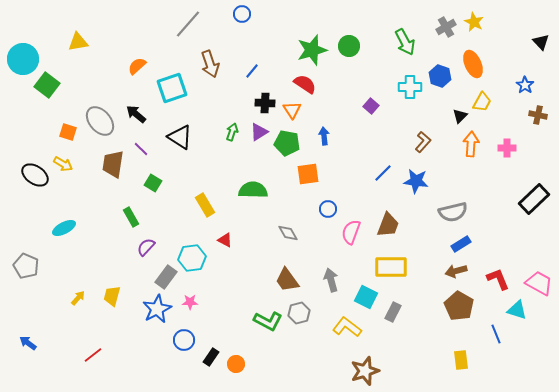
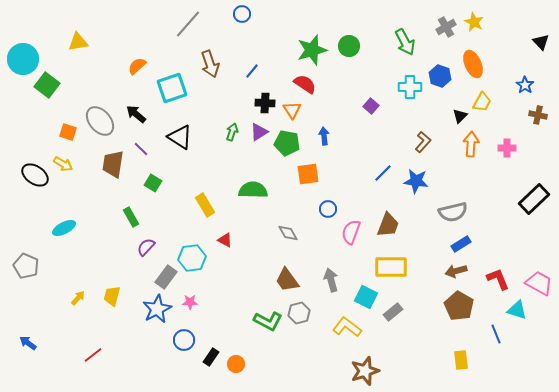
gray rectangle at (393, 312): rotated 24 degrees clockwise
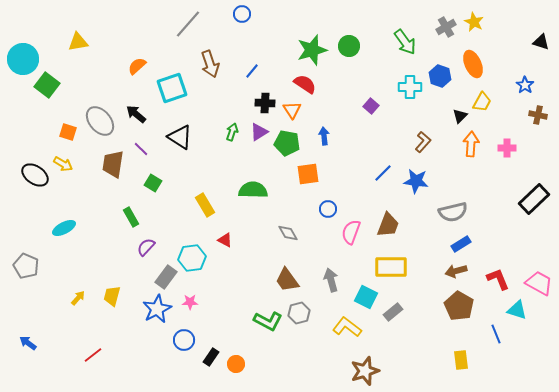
green arrow at (405, 42): rotated 8 degrees counterclockwise
black triangle at (541, 42): rotated 30 degrees counterclockwise
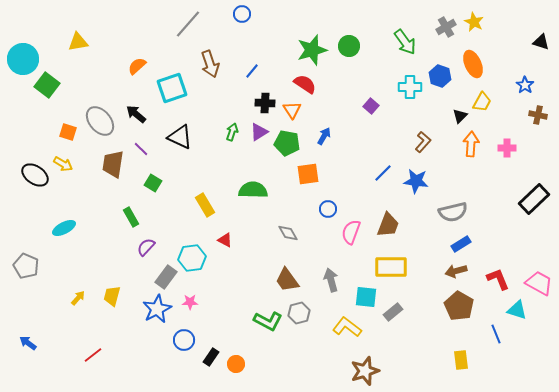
blue arrow at (324, 136): rotated 36 degrees clockwise
black triangle at (180, 137): rotated 8 degrees counterclockwise
cyan square at (366, 297): rotated 20 degrees counterclockwise
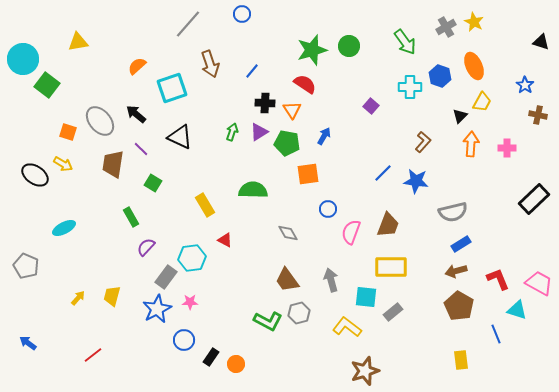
orange ellipse at (473, 64): moved 1 px right, 2 px down
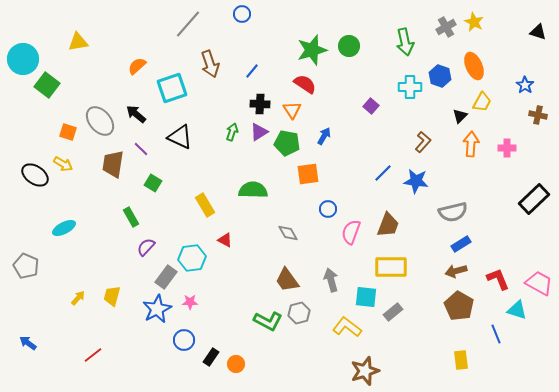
green arrow at (405, 42): rotated 24 degrees clockwise
black triangle at (541, 42): moved 3 px left, 10 px up
black cross at (265, 103): moved 5 px left, 1 px down
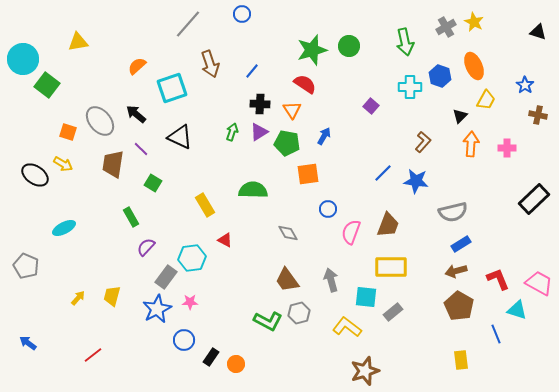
yellow trapezoid at (482, 102): moved 4 px right, 2 px up
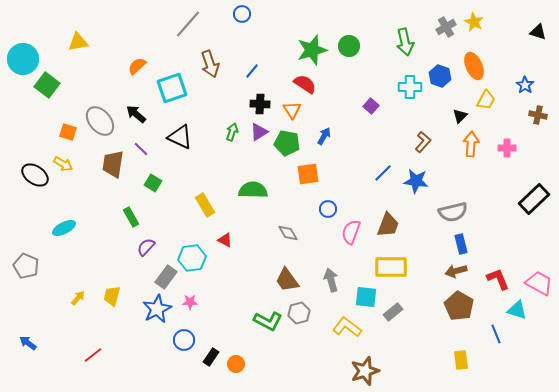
blue rectangle at (461, 244): rotated 72 degrees counterclockwise
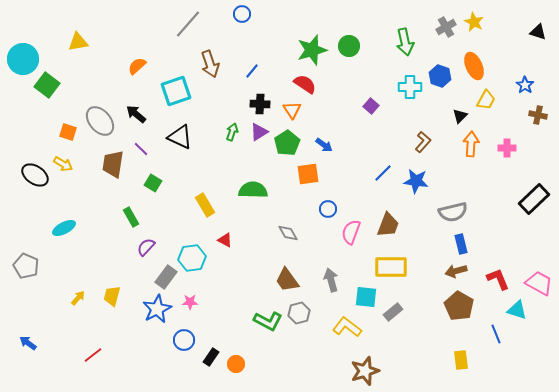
cyan square at (172, 88): moved 4 px right, 3 px down
blue arrow at (324, 136): moved 9 px down; rotated 96 degrees clockwise
green pentagon at (287, 143): rotated 30 degrees clockwise
